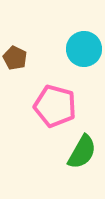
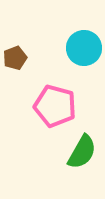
cyan circle: moved 1 px up
brown pentagon: rotated 25 degrees clockwise
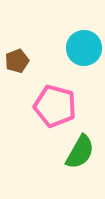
brown pentagon: moved 2 px right, 3 px down
green semicircle: moved 2 px left
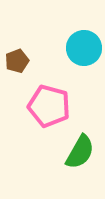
pink pentagon: moved 6 px left
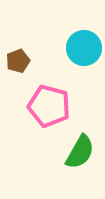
brown pentagon: moved 1 px right
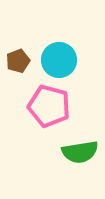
cyan circle: moved 25 px left, 12 px down
green semicircle: rotated 51 degrees clockwise
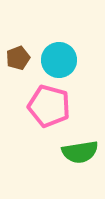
brown pentagon: moved 3 px up
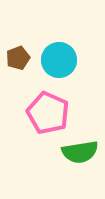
pink pentagon: moved 1 px left, 7 px down; rotated 9 degrees clockwise
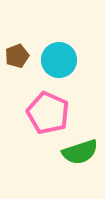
brown pentagon: moved 1 px left, 2 px up
green semicircle: rotated 9 degrees counterclockwise
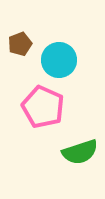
brown pentagon: moved 3 px right, 12 px up
pink pentagon: moved 5 px left, 6 px up
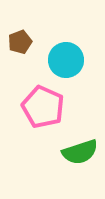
brown pentagon: moved 2 px up
cyan circle: moved 7 px right
